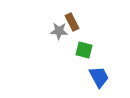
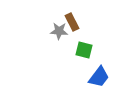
blue trapezoid: rotated 65 degrees clockwise
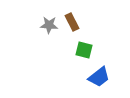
gray star: moved 10 px left, 6 px up
blue trapezoid: rotated 15 degrees clockwise
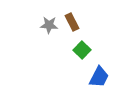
green square: moved 2 px left; rotated 30 degrees clockwise
blue trapezoid: rotated 25 degrees counterclockwise
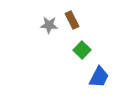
brown rectangle: moved 2 px up
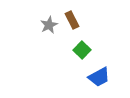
gray star: rotated 30 degrees counterclockwise
blue trapezoid: rotated 35 degrees clockwise
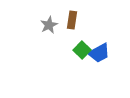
brown rectangle: rotated 36 degrees clockwise
blue trapezoid: moved 24 px up
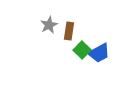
brown rectangle: moved 3 px left, 11 px down
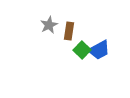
blue trapezoid: moved 3 px up
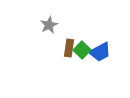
brown rectangle: moved 17 px down
blue trapezoid: moved 1 px right, 2 px down
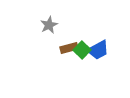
brown rectangle: rotated 66 degrees clockwise
blue trapezoid: moved 2 px left, 2 px up
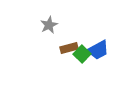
green square: moved 4 px down
